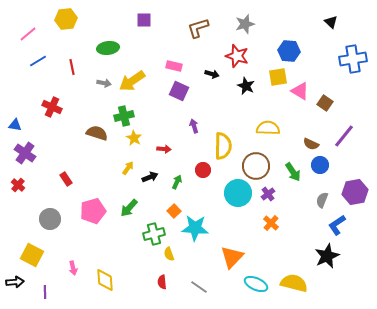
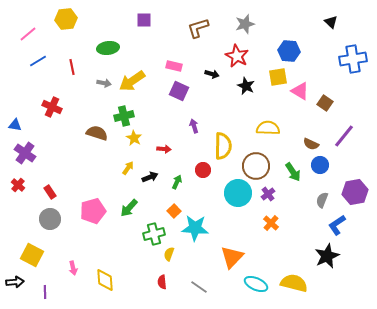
red star at (237, 56): rotated 10 degrees clockwise
red rectangle at (66, 179): moved 16 px left, 13 px down
yellow semicircle at (169, 254): rotated 40 degrees clockwise
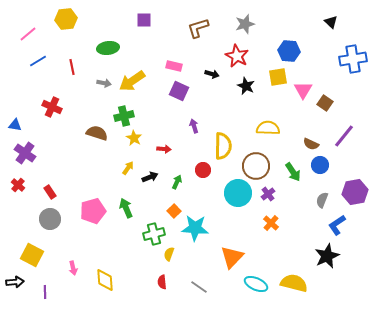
pink triangle at (300, 91): moved 3 px right, 1 px up; rotated 30 degrees clockwise
green arrow at (129, 208): moved 3 px left; rotated 114 degrees clockwise
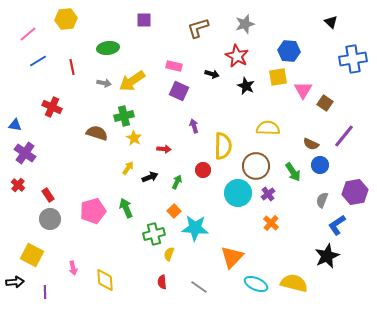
red rectangle at (50, 192): moved 2 px left, 3 px down
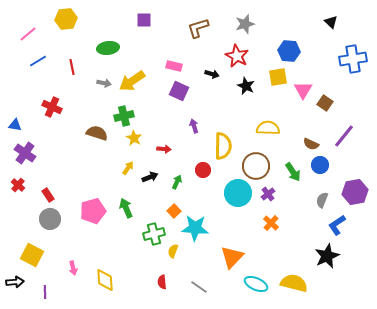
yellow semicircle at (169, 254): moved 4 px right, 3 px up
